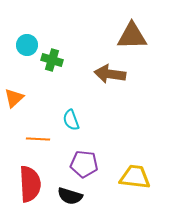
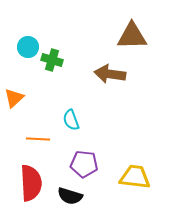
cyan circle: moved 1 px right, 2 px down
red semicircle: moved 1 px right, 1 px up
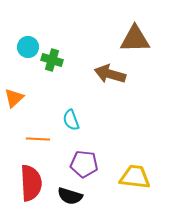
brown triangle: moved 3 px right, 3 px down
brown arrow: rotated 8 degrees clockwise
